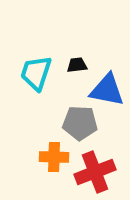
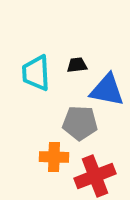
cyan trapezoid: rotated 21 degrees counterclockwise
red cross: moved 4 px down
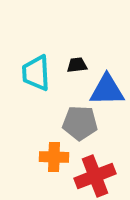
blue triangle: rotated 12 degrees counterclockwise
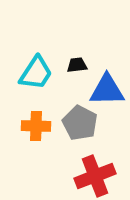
cyan trapezoid: rotated 144 degrees counterclockwise
gray pentagon: rotated 24 degrees clockwise
orange cross: moved 18 px left, 31 px up
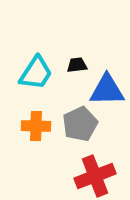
gray pentagon: moved 1 px down; rotated 20 degrees clockwise
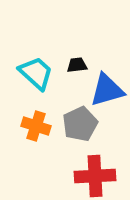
cyan trapezoid: rotated 81 degrees counterclockwise
blue triangle: rotated 15 degrees counterclockwise
orange cross: rotated 16 degrees clockwise
red cross: rotated 18 degrees clockwise
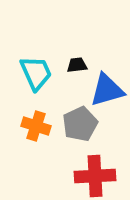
cyan trapezoid: rotated 24 degrees clockwise
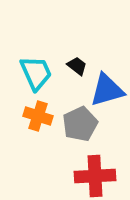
black trapezoid: moved 1 px down; rotated 45 degrees clockwise
orange cross: moved 2 px right, 10 px up
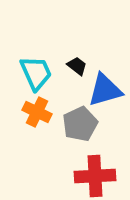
blue triangle: moved 2 px left
orange cross: moved 1 px left, 4 px up; rotated 8 degrees clockwise
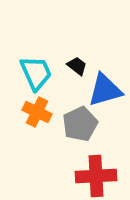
red cross: moved 1 px right
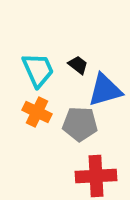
black trapezoid: moved 1 px right, 1 px up
cyan trapezoid: moved 2 px right, 3 px up
gray pentagon: rotated 28 degrees clockwise
